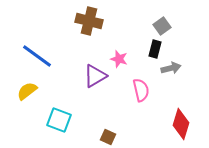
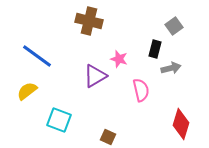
gray square: moved 12 px right
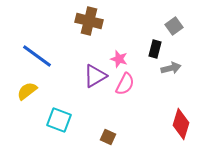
pink semicircle: moved 16 px left, 6 px up; rotated 40 degrees clockwise
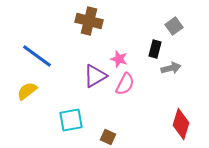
cyan square: moved 12 px right; rotated 30 degrees counterclockwise
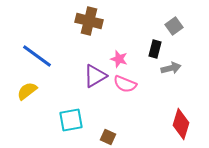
pink semicircle: rotated 85 degrees clockwise
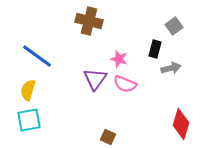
purple triangle: moved 3 px down; rotated 25 degrees counterclockwise
yellow semicircle: moved 1 px right, 1 px up; rotated 35 degrees counterclockwise
cyan square: moved 42 px left
